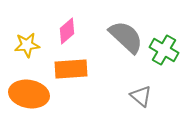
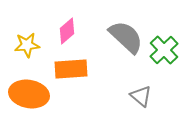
green cross: rotated 16 degrees clockwise
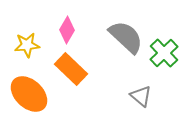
pink diamond: moved 1 px up; rotated 20 degrees counterclockwise
green cross: moved 3 px down
orange rectangle: rotated 48 degrees clockwise
orange ellipse: rotated 33 degrees clockwise
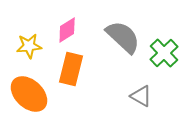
pink diamond: rotated 28 degrees clockwise
gray semicircle: moved 3 px left
yellow star: moved 2 px right, 1 px down
orange rectangle: rotated 60 degrees clockwise
gray triangle: rotated 10 degrees counterclockwise
